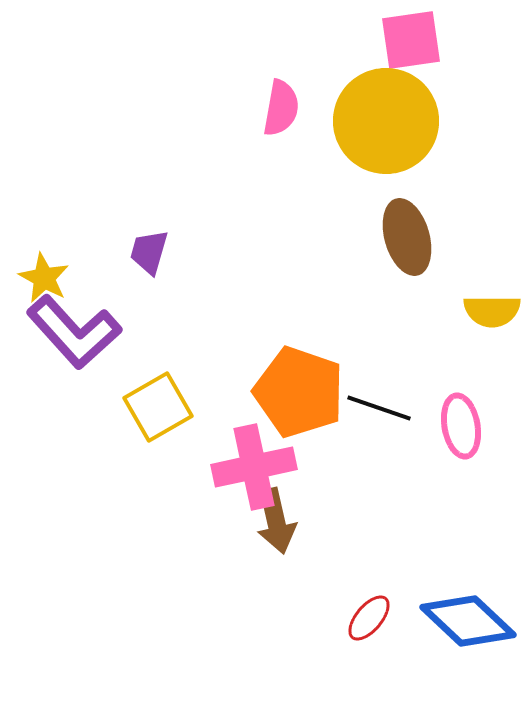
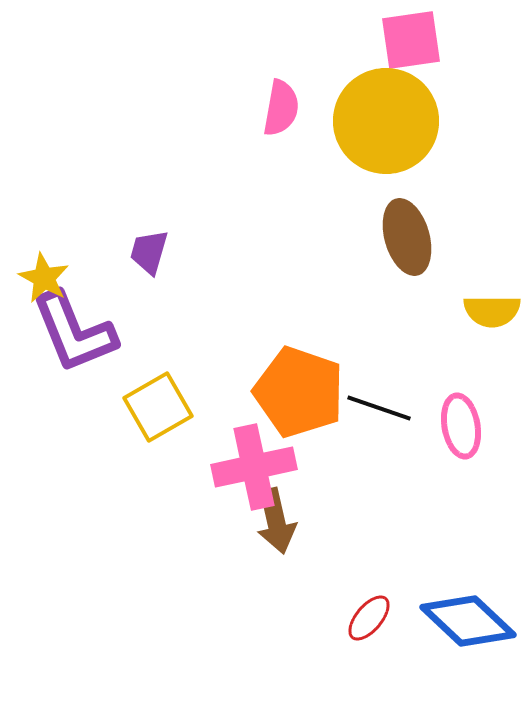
purple L-shape: rotated 20 degrees clockwise
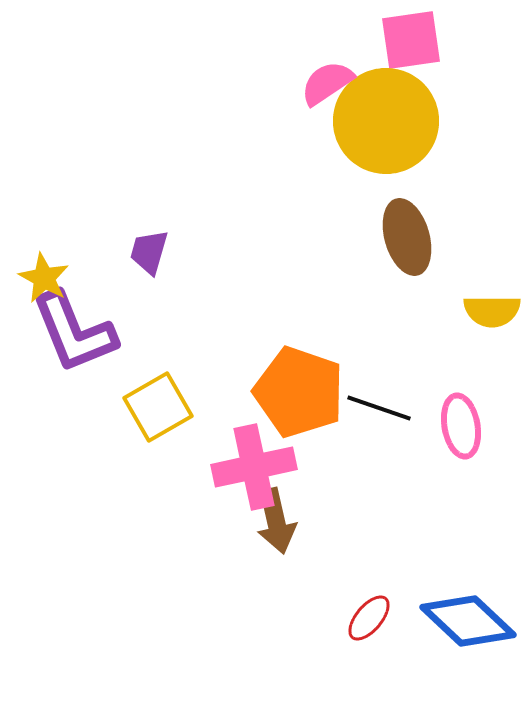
pink semicircle: moved 46 px right, 25 px up; rotated 134 degrees counterclockwise
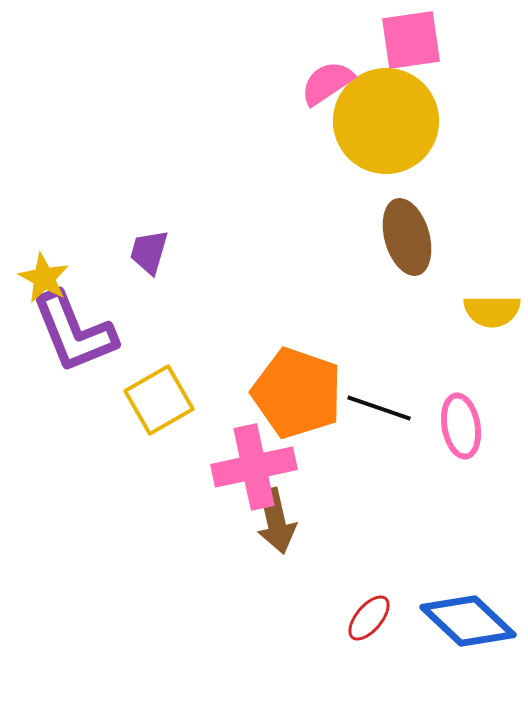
orange pentagon: moved 2 px left, 1 px down
yellow square: moved 1 px right, 7 px up
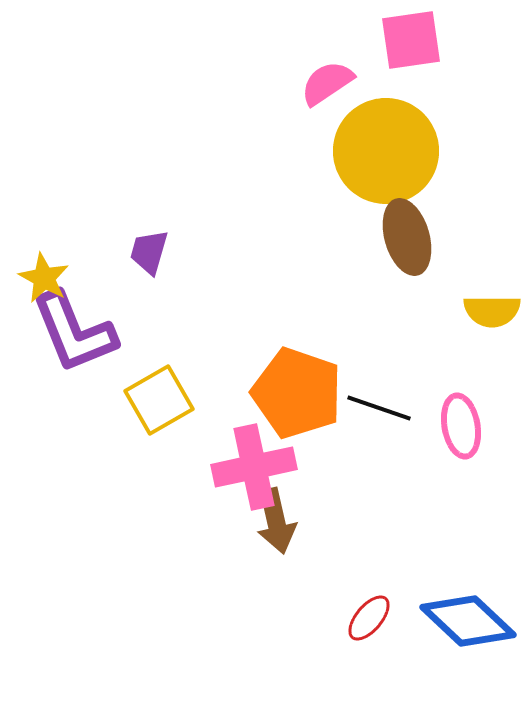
yellow circle: moved 30 px down
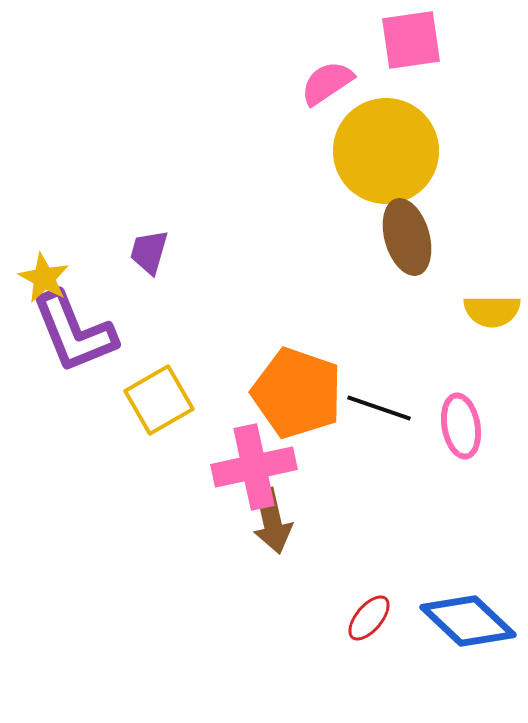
brown arrow: moved 4 px left
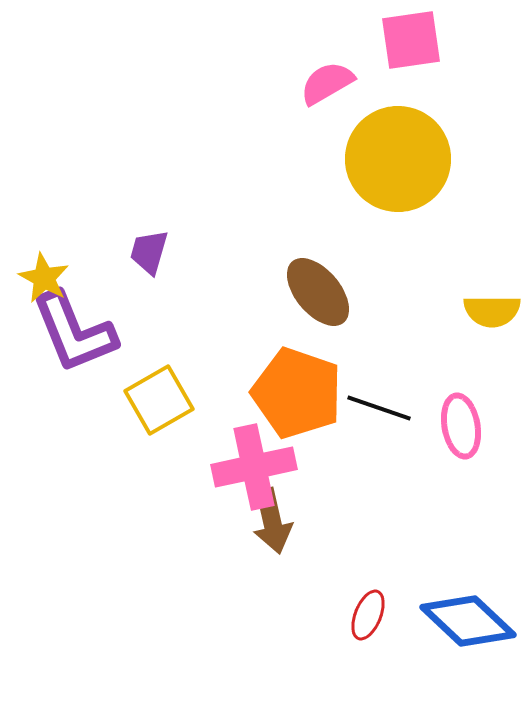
pink semicircle: rotated 4 degrees clockwise
yellow circle: moved 12 px right, 8 px down
brown ellipse: moved 89 px left, 55 px down; rotated 24 degrees counterclockwise
red ellipse: moved 1 px left, 3 px up; rotated 18 degrees counterclockwise
